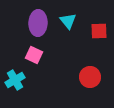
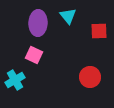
cyan triangle: moved 5 px up
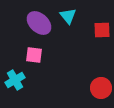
purple ellipse: moved 1 px right; rotated 50 degrees counterclockwise
red square: moved 3 px right, 1 px up
pink square: rotated 18 degrees counterclockwise
red circle: moved 11 px right, 11 px down
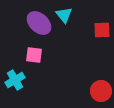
cyan triangle: moved 4 px left, 1 px up
red circle: moved 3 px down
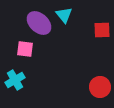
pink square: moved 9 px left, 6 px up
red circle: moved 1 px left, 4 px up
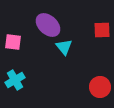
cyan triangle: moved 32 px down
purple ellipse: moved 9 px right, 2 px down
pink square: moved 12 px left, 7 px up
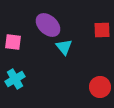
cyan cross: moved 1 px up
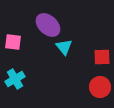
red square: moved 27 px down
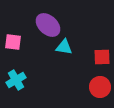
cyan triangle: rotated 42 degrees counterclockwise
cyan cross: moved 1 px right, 1 px down
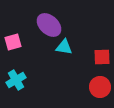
purple ellipse: moved 1 px right
pink square: rotated 24 degrees counterclockwise
